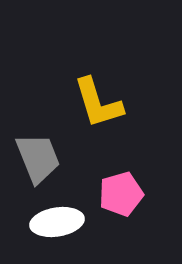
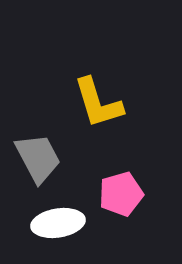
gray trapezoid: rotated 6 degrees counterclockwise
white ellipse: moved 1 px right, 1 px down
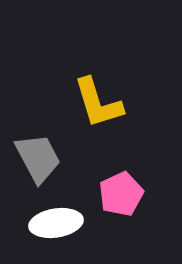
pink pentagon: rotated 9 degrees counterclockwise
white ellipse: moved 2 px left
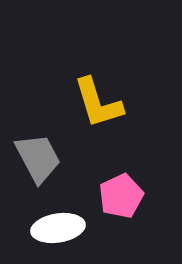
pink pentagon: moved 2 px down
white ellipse: moved 2 px right, 5 px down
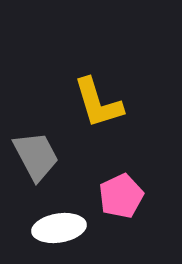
gray trapezoid: moved 2 px left, 2 px up
white ellipse: moved 1 px right
